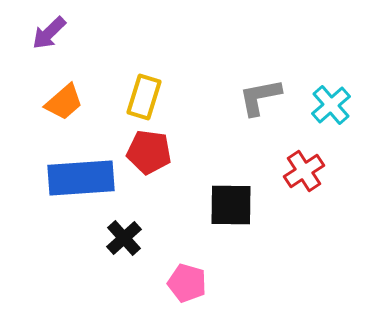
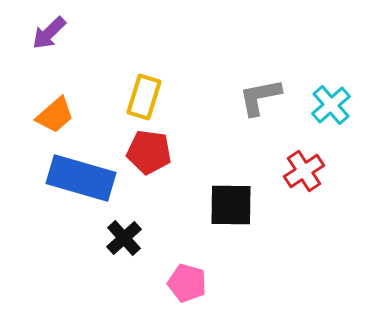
orange trapezoid: moved 9 px left, 13 px down
blue rectangle: rotated 20 degrees clockwise
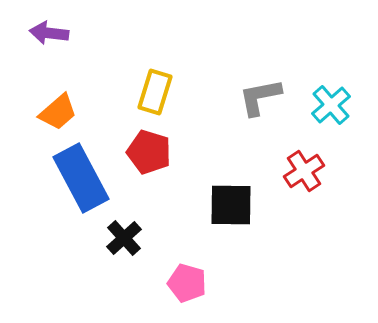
purple arrow: rotated 51 degrees clockwise
yellow rectangle: moved 11 px right, 5 px up
orange trapezoid: moved 3 px right, 3 px up
red pentagon: rotated 9 degrees clockwise
blue rectangle: rotated 46 degrees clockwise
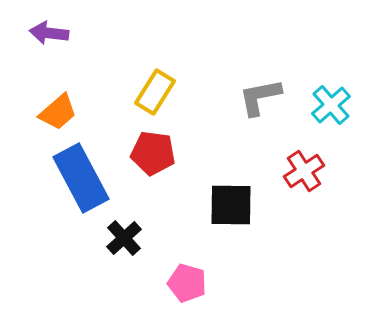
yellow rectangle: rotated 15 degrees clockwise
red pentagon: moved 4 px right, 1 px down; rotated 9 degrees counterclockwise
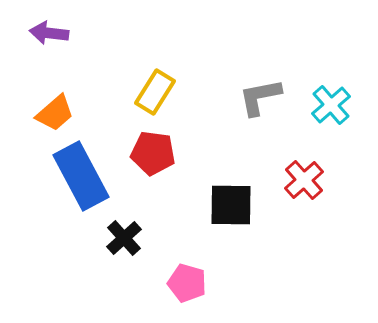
orange trapezoid: moved 3 px left, 1 px down
red cross: moved 9 px down; rotated 9 degrees counterclockwise
blue rectangle: moved 2 px up
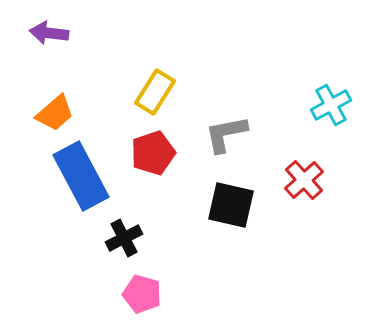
gray L-shape: moved 34 px left, 37 px down
cyan cross: rotated 12 degrees clockwise
red pentagon: rotated 27 degrees counterclockwise
black square: rotated 12 degrees clockwise
black cross: rotated 15 degrees clockwise
pink pentagon: moved 45 px left, 11 px down
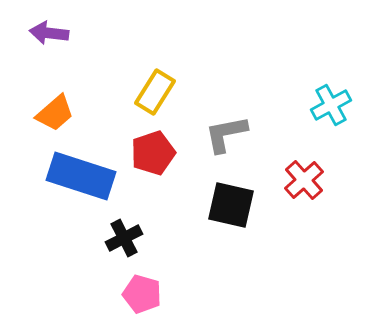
blue rectangle: rotated 44 degrees counterclockwise
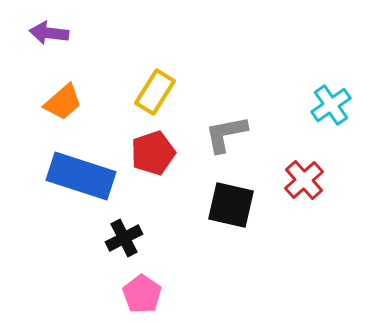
cyan cross: rotated 6 degrees counterclockwise
orange trapezoid: moved 8 px right, 11 px up
pink pentagon: rotated 18 degrees clockwise
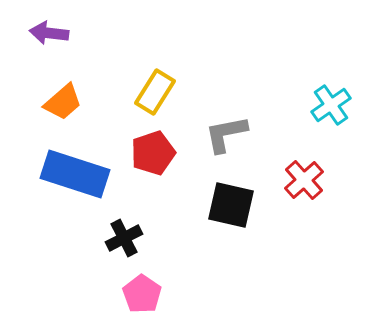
blue rectangle: moved 6 px left, 2 px up
